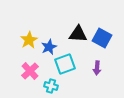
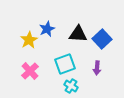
blue square: moved 1 px down; rotated 18 degrees clockwise
blue star: moved 2 px left, 18 px up
cyan cross: moved 20 px right; rotated 16 degrees clockwise
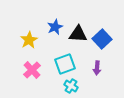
blue star: moved 8 px right, 2 px up
pink cross: moved 2 px right, 1 px up
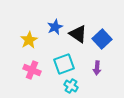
black triangle: rotated 30 degrees clockwise
cyan square: moved 1 px left
pink cross: rotated 24 degrees counterclockwise
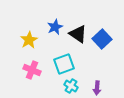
purple arrow: moved 20 px down
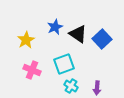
yellow star: moved 3 px left
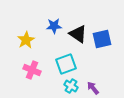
blue star: moved 1 px left, 1 px up; rotated 21 degrees clockwise
blue square: rotated 30 degrees clockwise
cyan square: moved 2 px right
purple arrow: moved 4 px left; rotated 136 degrees clockwise
